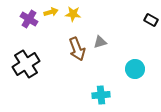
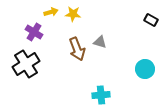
purple cross: moved 5 px right, 13 px down
gray triangle: rotated 32 degrees clockwise
cyan circle: moved 10 px right
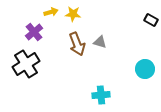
purple cross: rotated 18 degrees clockwise
brown arrow: moved 5 px up
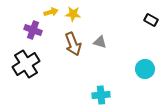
purple cross: moved 1 px left, 2 px up; rotated 30 degrees counterclockwise
brown arrow: moved 4 px left
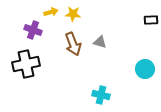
black rectangle: rotated 32 degrees counterclockwise
black cross: rotated 20 degrees clockwise
cyan cross: rotated 18 degrees clockwise
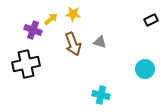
yellow arrow: moved 7 px down; rotated 24 degrees counterclockwise
black rectangle: rotated 24 degrees counterclockwise
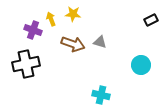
yellow arrow: rotated 72 degrees counterclockwise
brown arrow: rotated 50 degrees counterclockwise
cyan circle: moved 4 px left, 4 px up
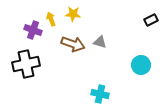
cyan cross: moved 1 px left, 1 px up
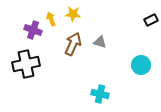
brown arrow: rotated 85 degrees counterclockwise
